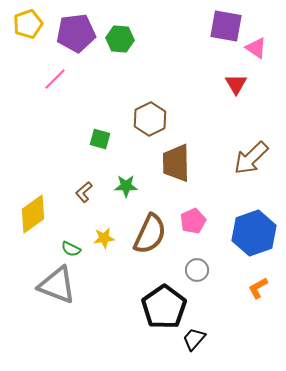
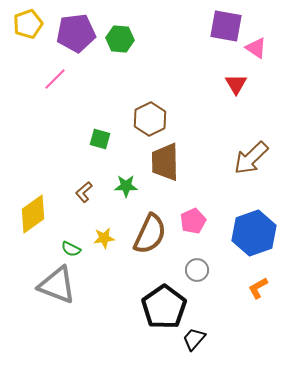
brown trapezoid: moved 11 px left, 1 px up
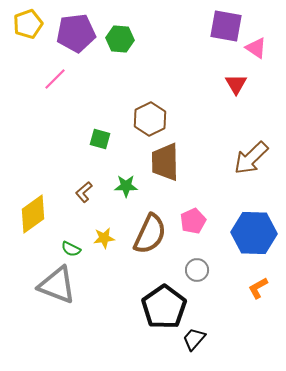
blue hexagon: rotated 21 degrees clockwise
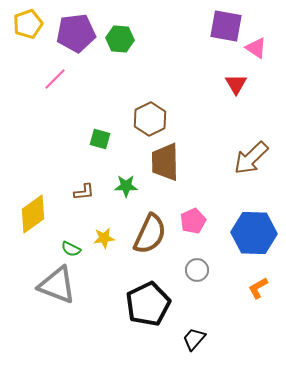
brown L-shape: rotated 145 degrees counterclockwise
black pentagon: moved 16 px left, 3 px up; rotated 9 degrees clockwise
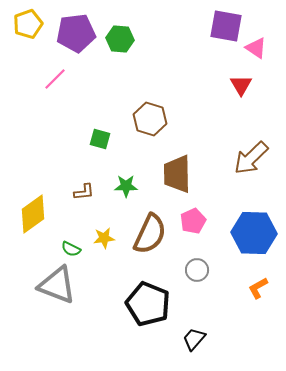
red triangle: moved 5 px right, 1 px down
brown hexagon: rotated 16 degrees counterclockwise
brown trapezoid: moved 12 px right, 12 px down
black pentagon: rotated 24 degrees counterclockwise
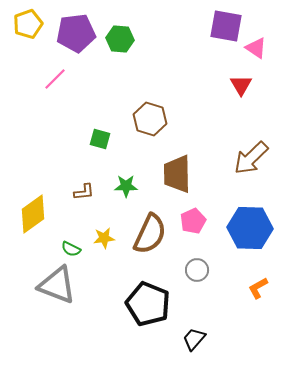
blue hexagon: moved 4 px left, 5 px up
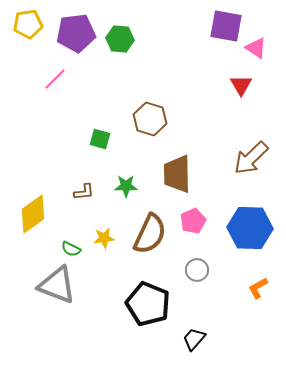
yellow pentagon: rotated 12 degrees clockwise
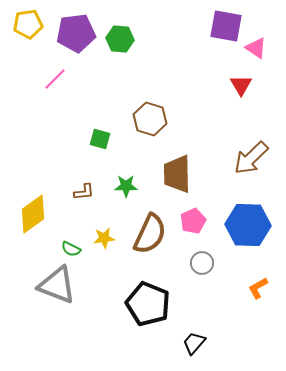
blue hexagon: moved 2 px left, 3 px up
gray circle: moved 5 px right, 7 px up
black trapezoid: moved 4 px down
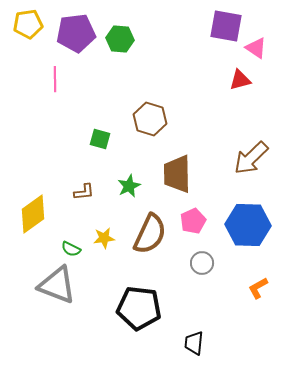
pink line: rotated 45 degrees counterclockwise
red triangle: moved 1 px left, 5 px up; rotated 45 degrees clockwise
green star: moved 3 px right; rotated 25 degrees counterclockwise
black pentagon: moved 9 px left, 4 px down; rotated 15 degrees counterclockwise
black trapezoid: rotated 35 degrees counterclockwise
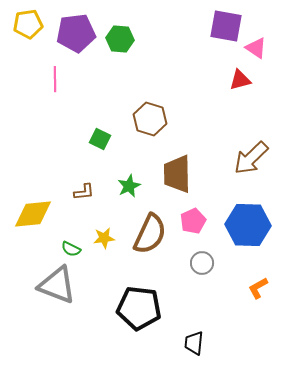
green square: rotated 10 degrees clockwise
yellow diamond: rotated 30 degrees clockwise
